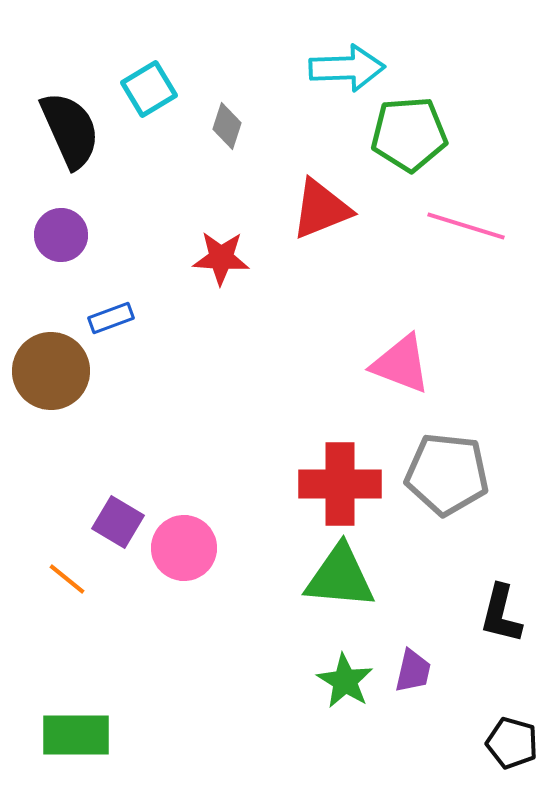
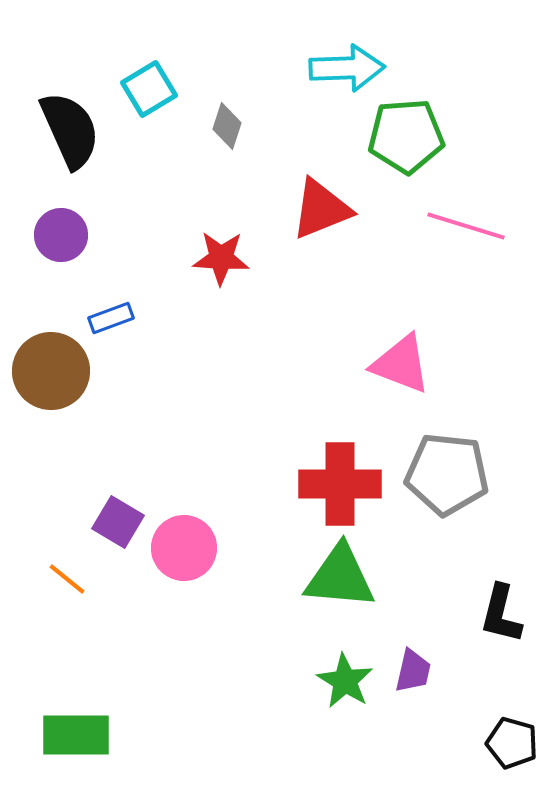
green pentagon: moved 3 px left, 2 px down
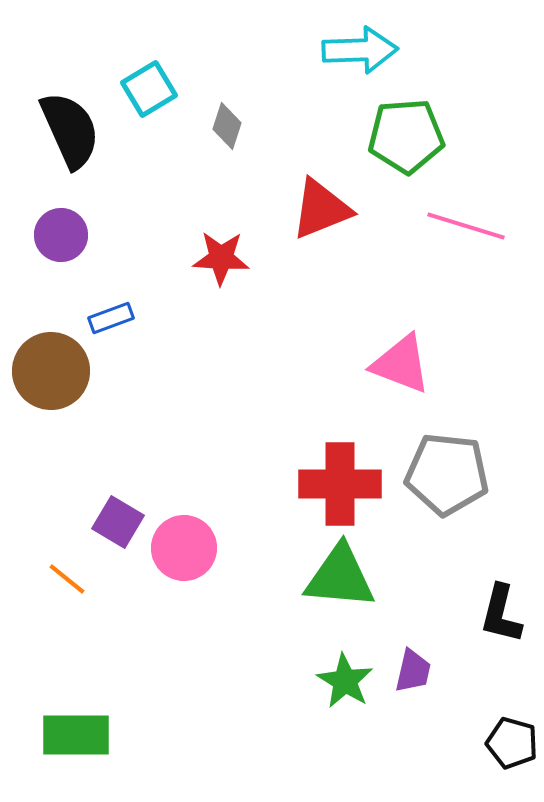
cyan arrow: moved 13 px right, 18 px up
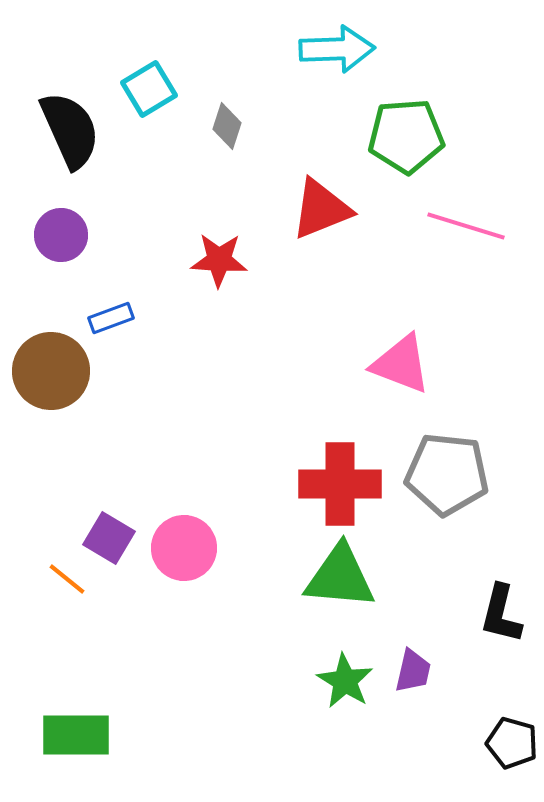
cyan arrow: moved 23 px left, 1 px up
red star: moved 2 px left, 2 px down
purple square: moved 9 px left, 16 px down
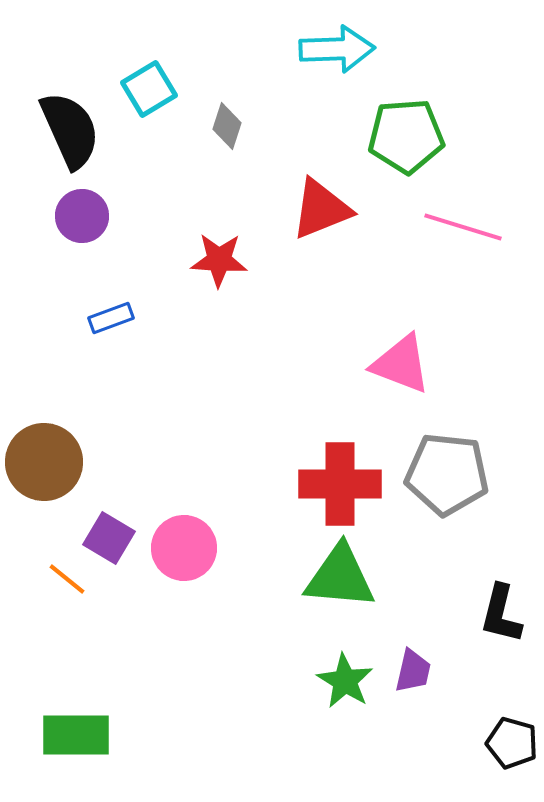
pink line: moved 3 px left, 1 px down
purple circle: moved 21 px right, 19 px up
brown circle: moved 7 px left, 91 px down
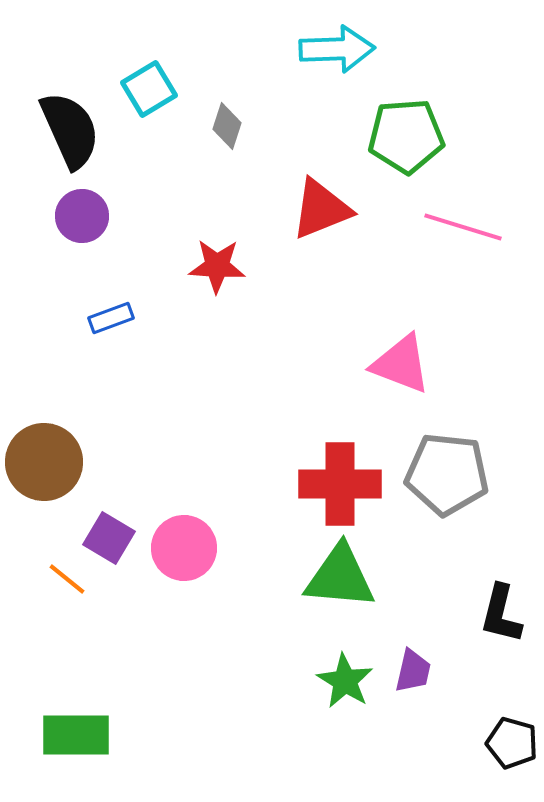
red star: moved 2 px left, 6 px down
